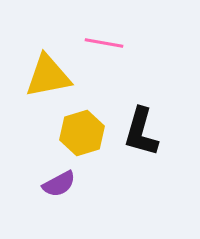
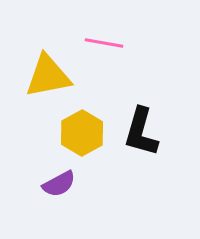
yellow hexagon: rotated 12 degrees counterclockwise
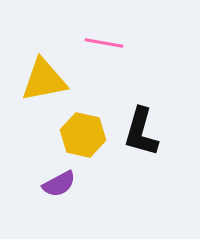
yellow triangle: moved 4 px left, 4 px down
yellow hexagon: moved 1 px right, 2 px down; rotated 18 degrees counterclockwise
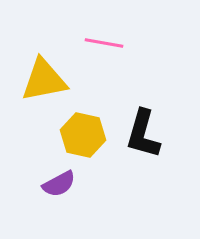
black L-shape: moved 2 px right, 2 px down
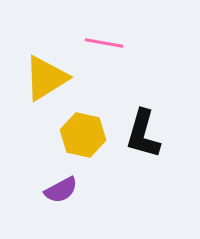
yellow triangle: moved 2 px right, 2 px up; rotated 21 degrees counterclockwise
purple semicircle: moved 2 px right, 6 px down
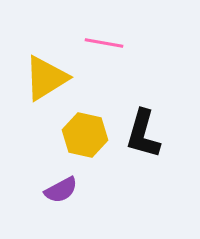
yellow hexagon: moved 2 px right
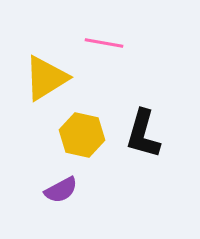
yellow hexagon: moved 3 px left
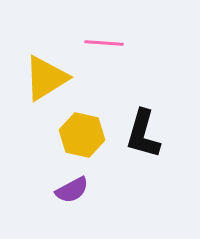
pink line: rotated 6 degrees counterclockwise
purple semicircle: moved 11 px right
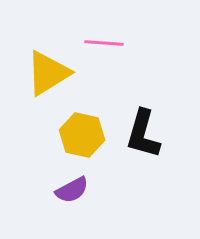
yellow triangle: moved 2 px right, 5 px up
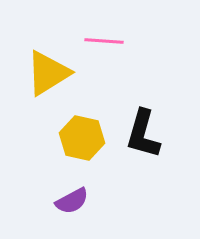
pink line: moved 2 px up
yellow hexagon: moved 3 px down
purple semicircle: moved 11 px down
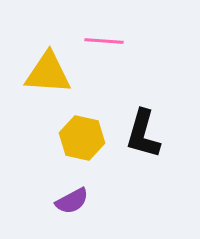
yellow triangle: rotated 36 degrees clockwise
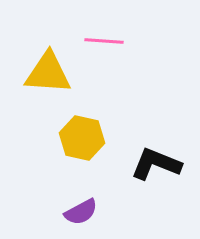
black L-shape: moved 13 px right, 30 px down; rotated 96 degrees clockwise
purple semicircle: moved 9 px right, 11 px down
